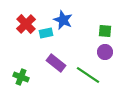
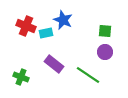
red cross: moved 2 px down; rotated 24 degrees counterclockwise
purple rectangle: moved 2 px left, 1 px down
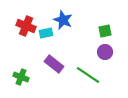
green square: rotated 16 degrees counterclockwise
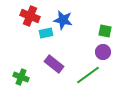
blue star: rotated 12 degrees counterclockwise
red cross: moved 4 px right, 10 px up
green square: rotated 24 degrees clockwise
purple circle: moved 2 px left
green line: rotated 70 degrees counterclockwise
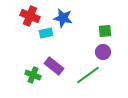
blue star: moved 2 px up
green square: rotated 16 degrees counterclockwise
purple rectangle: moved 2 px down
green cross: moved 12 px right, 2 px up
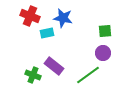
cyan rectangle: moved 1 px right
purple circle: moved 1 px down
